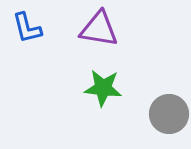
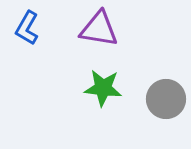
blue L-shape: rotated 44 degrees clockwise
gray circle: moved 3 px left, 15 px up
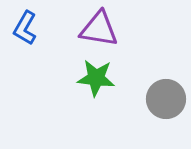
blue L-shape: moved 2 px left
green star: moved 7 px left, 10 px up
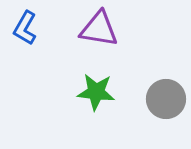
green star: moved 14 px down
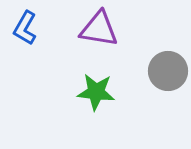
gray circle: moved 2 px right, 28 px up
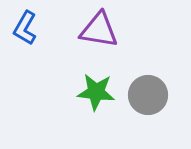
purple triangle: moved 1 px down
gray circle: moved 20 px left, 24 px down
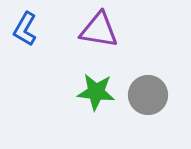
blue L-shape: moved 1 px down
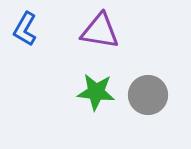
purple triangle: moved 1 px right, 1 px down
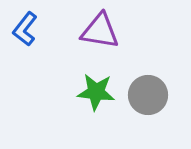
blue L-shape: rotated 8 degrees clockwise
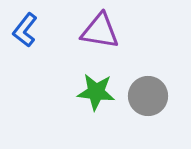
blue L-shape: moved 1 px down
gray circle: moved 1 px down
